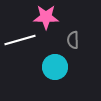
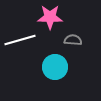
pink star: moved 4 px right
gray semicircle: rotated 96 degrees clockwise
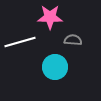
white line: moved 2 px down
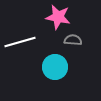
pink star: moved 8 px right; rotated 10 degrees clockwise
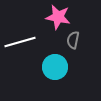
gray semicircle: rotated 84 degrees counterclockwise
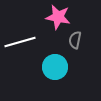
gray semicircle: moved 2 px right
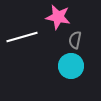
white line: moved 2 px right, 5 px up
cyan circle: moved 16 px right, 1 px up
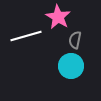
pink star: rotated 20 degrees clockwise
white line: moved 4 px right, 1 px up
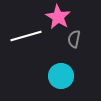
gray semicircle: moved 1 px left, 1 px up
cyan circle: moved 10 px left, 10 px down
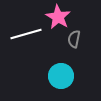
white line: moved 2 px up
